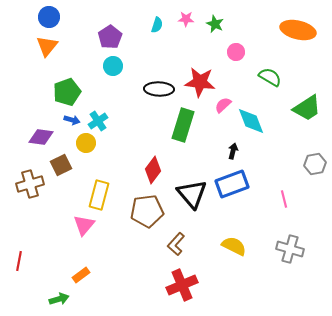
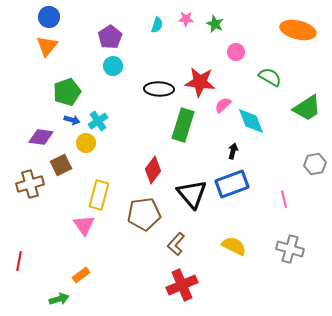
brown pentagon: moved 3 px left, 3 px down
pink triangle: rotated 15 degrees counterclockwise
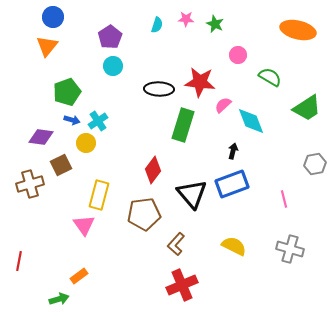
blue circle: moved 4 px right
pink circle: moved 2 px right, 3 px down
orange rectangle: moved 2 px left, 1 px down
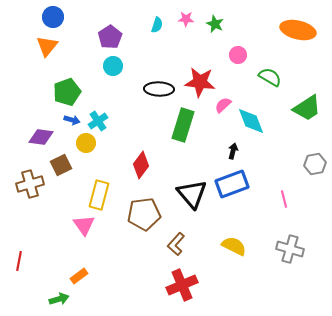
red diamond: moved 12 px left, 5 px up
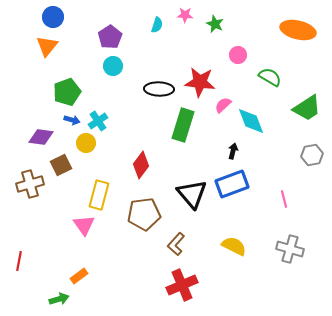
pink star: moved 1 px left, 4 px up
gray hexagon: moved 3 px left, 9 px up
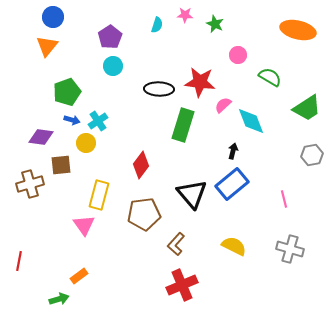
brown square: rotated 20 degrees clockwise
blue rectangle: rotated 20 degrees counterclockwise
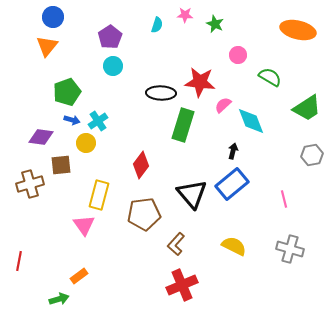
black ellipse: moved 2 px right, 4 px down
